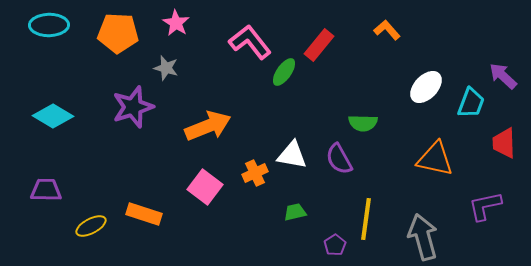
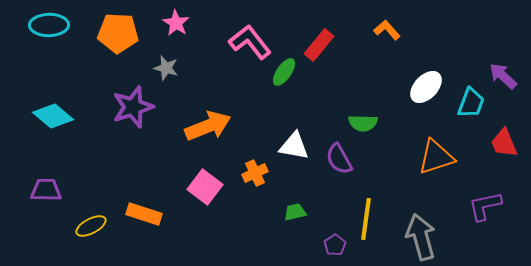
cyan diamond: rotated 9 degrees clockwise
red trapezoid: rotated 20 degrees counterclockwise
white triangle: moved 2 px right, 9 px up
orange triangle: moved 1 px right, 2 px up; rotated 30 degrees counterclockwise
gray arrow: moved 2 px left
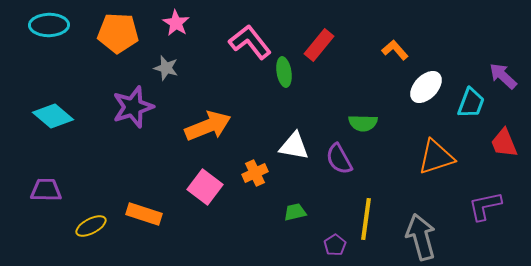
orange L-shape: moved 8 px right, 20 px down
green ellipse: rotated 44 degrees counterclockwise
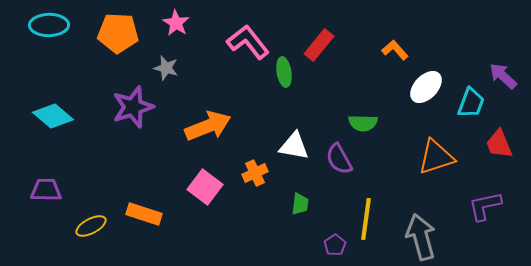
pink L-shape: moved 2 px left
red trapezoid: moved 5 px left, 1 px down
green trapezoid: moved 5 px right, 8 px up; rotated 110 degrees clockwise
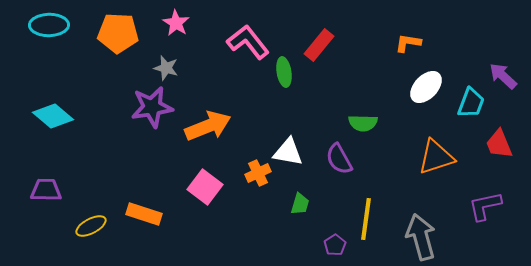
orange L-shape: moved 13 px right, 7 px up; rotated 40 degrees counterclockwise
purple star: moved 19 px right; rotated 9 degrees clockwise
white triangle: moved 6 px left, 6 px down
orange cross: moved 3 px right
green trapezoid: rotated 10 degrees clockwise
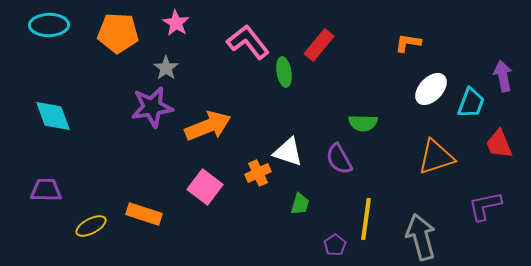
gray star: rotated 20 degrees clockwise
purple arrow: rotated 36 degrees clockwise
white ellipse: moved 5 px right, 2 px down
cyan diamond: rotated 30 degrees clockwise
white triangle: rotated 8 degrees clockwise
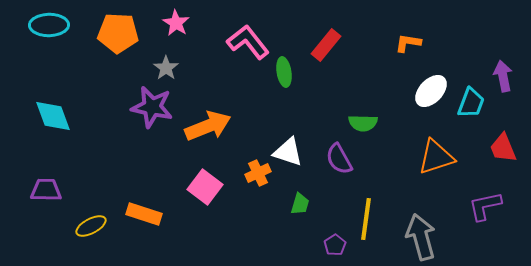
red rectangle: moved 7 px right
white ellipse: moved 2 px down
purple star: rotated 21 degrees clockwise
red trapezoid: moved 4 px right, 4 px down
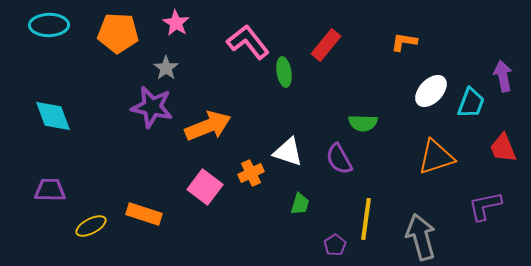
orange L-shape: moved 4 px left, 1 px up
orange cross: moved 7 px left
purple trapezoid: moved 4 px right
